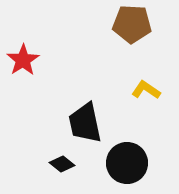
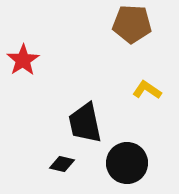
yellow L-shape: moved 1 px right
black diamond: rotated 25 degrees counterclockwise
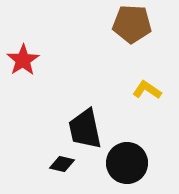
black trapezoid: moved 6 px down
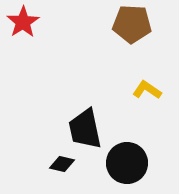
red star: moved 38 px up
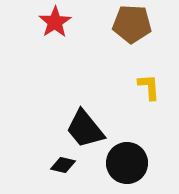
red star: moved 32 px right
yellow L-shape: moved 2 px right, 3 px up; rotated 52 degrees clockwise
black trapezoid: rotated 27 degrees counterclockwise
black diamond: moved 1 px right, 1 px down
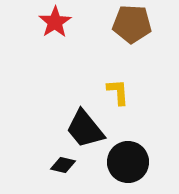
yellow L-shape: moved 31 px left, 5 px down
black circle: moved 1 px right, 1 px up
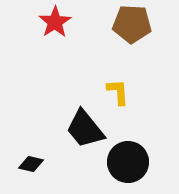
black diamond: moved 32 px left, 1 px up
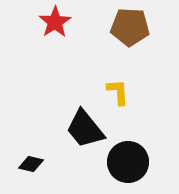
brown pentagon: moved 2 px left, 3 px down
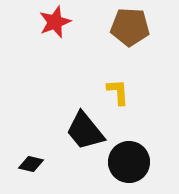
red star: rotated 12 degrees clockwise
black trapezoid: moved 2 px down
black circle: moved 1 px right
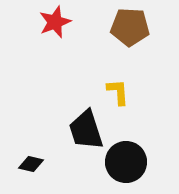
black trapezoid: moved 1 px right, 1 px up; rotated 21 degrees clockwise
black circle: moved 3 px left
